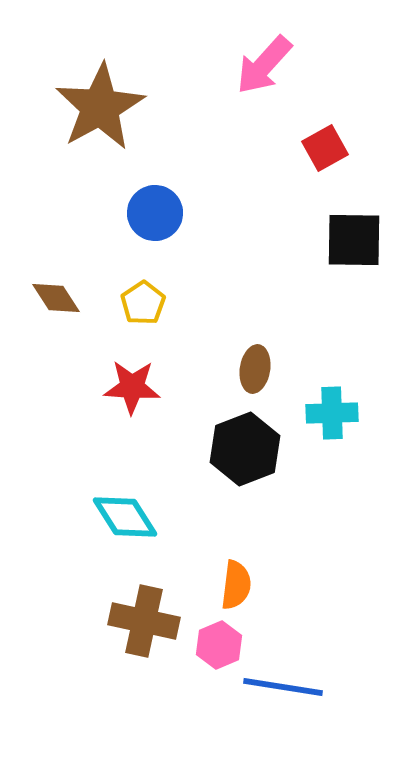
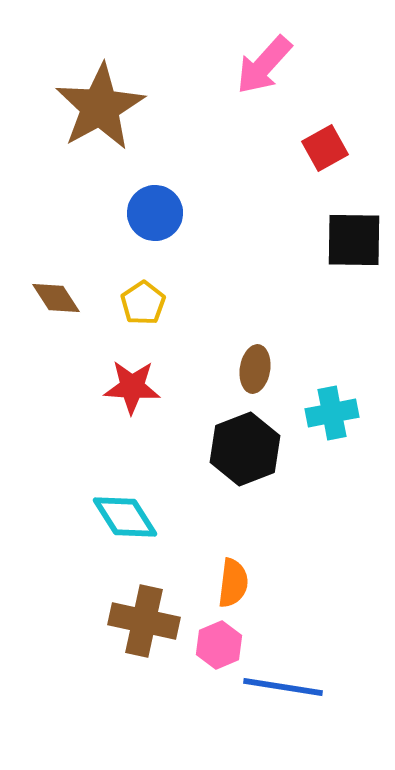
cyan cross: rotated 9 degrees counterclockwise
orange semicircle: moved 3 px left, 2 px up
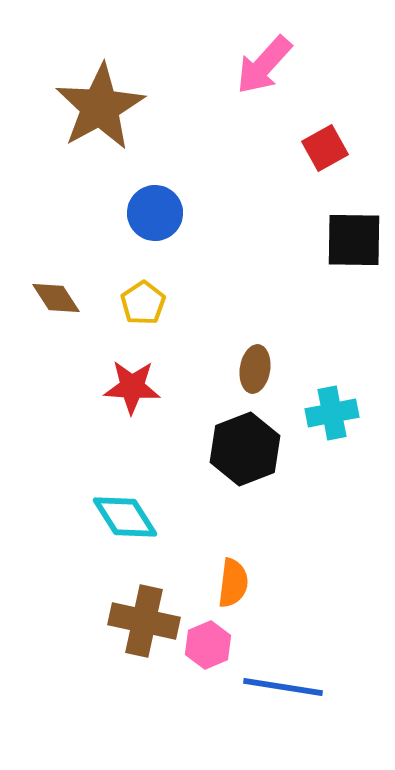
pink hexagon: moved 11 px left
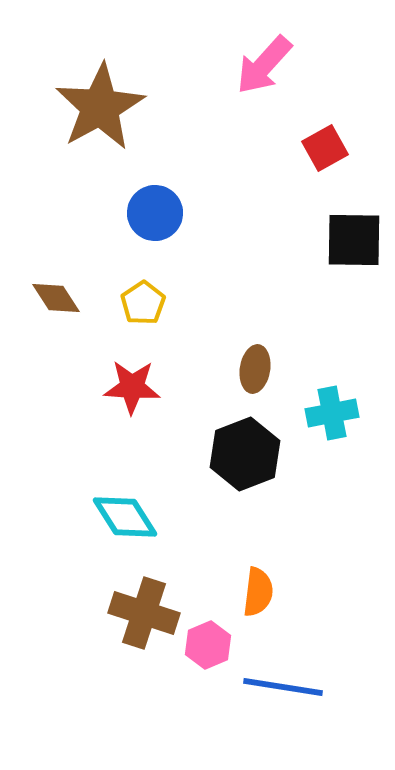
black hexagon: moved 5 px down
orange semicircle: moved 25 px right, 9 px down
brown cross: moved 8 px up; rotated 6 degrees clockwise
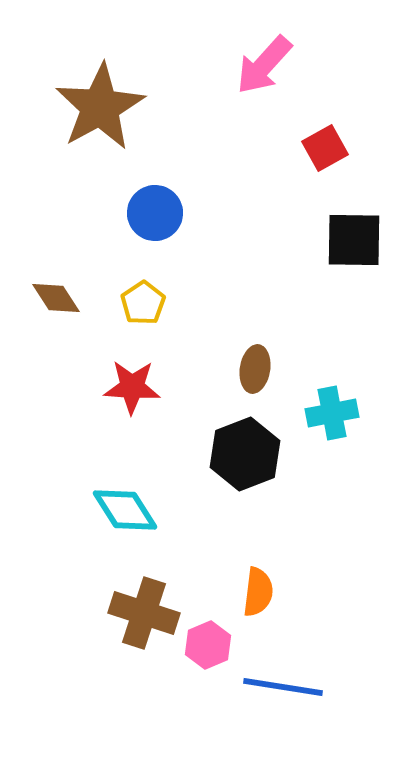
cyan diamond: moved 7 px up
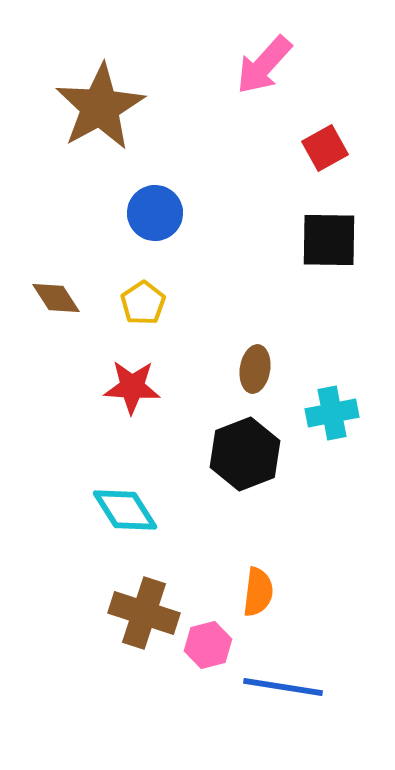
black square: moved 25 px left
pink hexagon: rotated 9 degrees clockwise
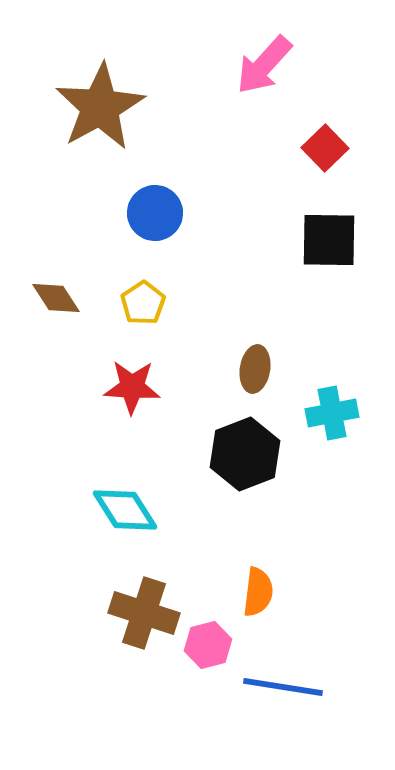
red square: rotated 15 degrees counterclockwise
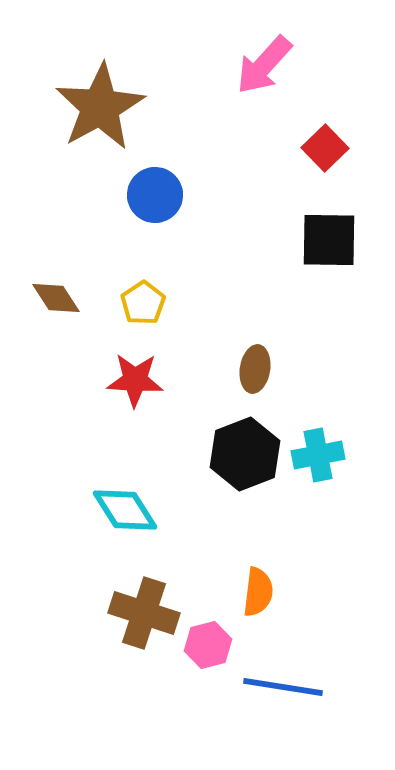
blue circle: moved 18 px up
red star: moved 3 px right, 7 px up
cyan cross: moved 14 px left, 42 px down
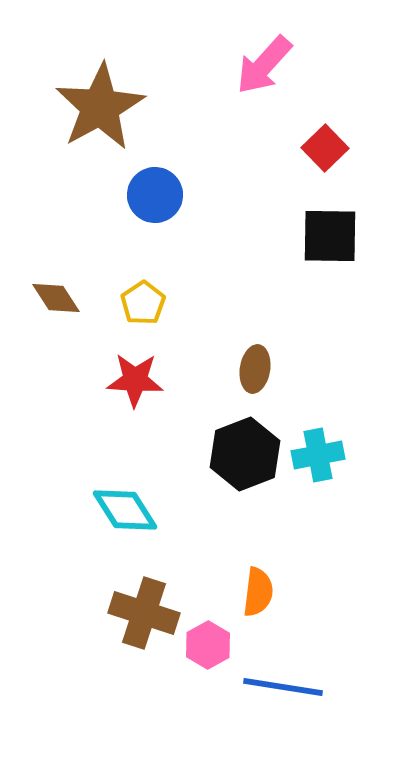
black square: moved 1 px right, 4 px up
pink hexagon: rotated 15 degrees counterclockwise
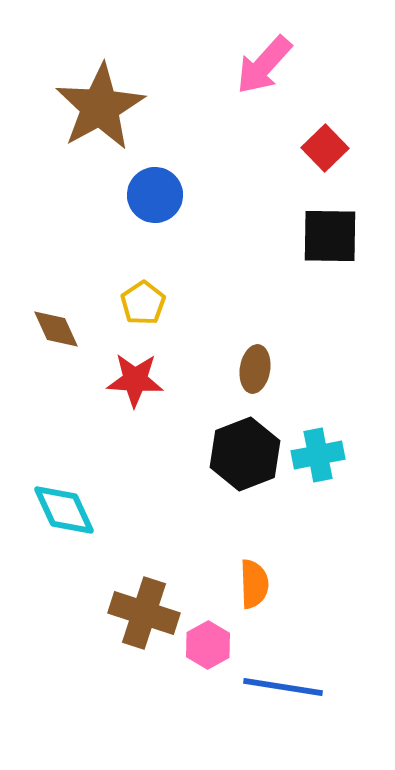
brown diamond: moved 31 px down; rotated 9 degrees clockwise
cyan diamond: moved 61 px left; rotated 8 degrees clockwise
orange semicircle: moved 4 px left, 8 px up; rotated 9 degrees counterclockwise
